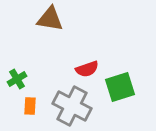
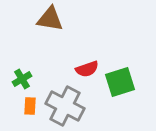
green cross: moved 5 px right
green square: moved 5 px up
gray cross: moved 7 px left
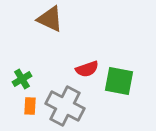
brown triangle: rotated 16 degrees clockwise
green square: moved 1 px left, 1 px up; rotated 28 degrees clockwise
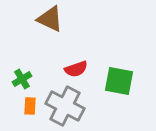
red semicircle: moved 11 px left
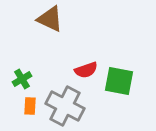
red semicircle: moved 10 px right, 1 px down
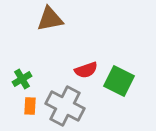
brown triangle: rotated 36 degrees counterclockwise
green square: rotated 16 degrees clockwise
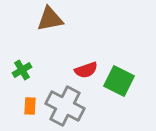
green cross: moved 9 px up
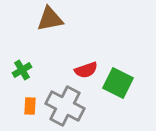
green square: moved 1 px left, 2 px down
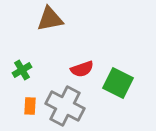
red semicircle: moved 4 px left, 1 px up
